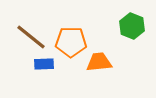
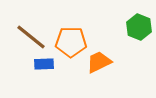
green hexagon: moved 7 px right, 1 px down
orange trapezoid: rotated 20 degrees counterclockwise
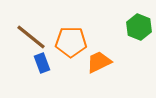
blue rectangle: moved 2 px left, 1 px up; rotated 72 degrees clockwise
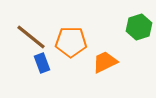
green hexagon: rotated 20 degrees clockwise
orange trapezoid: moved 6 px right
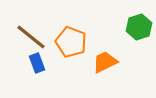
orange pentagon: rotated 20 degrees clockwise
blue rectangle: moved 5 px left
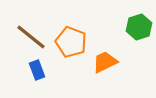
blue rectangle: moved 7 px down
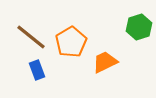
orange pentagon: rotated 20 degrees clockwise
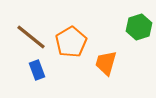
orange trapezoid: moved 1 px right, 1 px down; rotated 48 degrees counterclockwise
